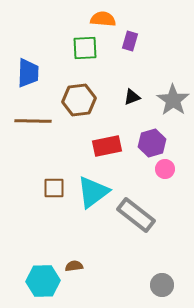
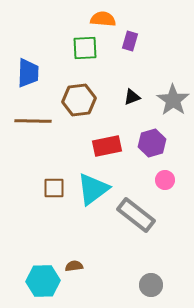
pink circle: moved 11 px down
cyan triangle: moved 3 px up
gray circle: moved 11 px left
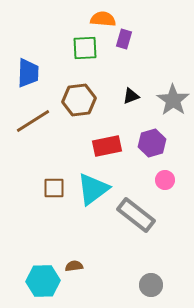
purple rectangle: moved 6 px left, 2 px up
black triangle: moved 1 px left, 1 px up
brown line: rotated 33 degrees counterclockwise
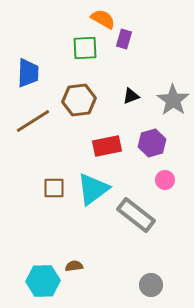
orange semicircle: rotated 25 degrees clockwise
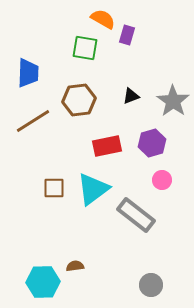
purple rectangle: moved 3 px right, 4 px up
green square: rotated 12 degrees clockwise
gray star: moved 1 px down
pink circle: moved 3 px left
brown semicircle: moved 1 px right
cyan hexagon: moved 1 px down
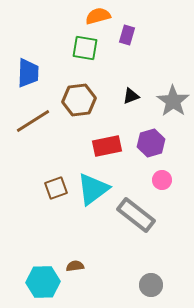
orange semicircle: moved 5 px left, 3 px up; rotated 45 degrees counterclockwise
purple hexagon: moved 1 px left
brown square: moved 2 px right; rotated 20 degrees counterclockwise
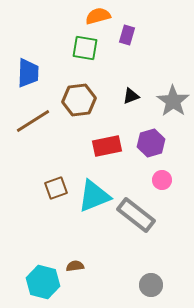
cyan triangle: moved 1 px right, 7 px down; rotated 15 degrees clockwise
cyan hexagon: rotated 16 degrees clockwise
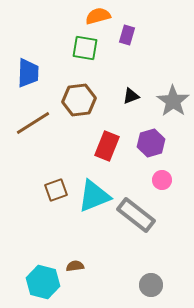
brown line: moved 2 px down
red rectangle: rotated 56 degrees counterclockwise
brown square: moved 2 px down
